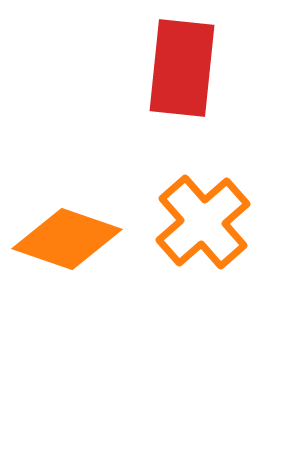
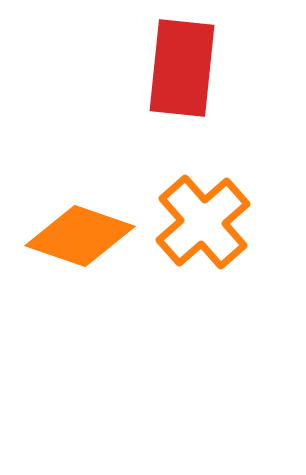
orange diamond: moved 13 px right, 3 px up
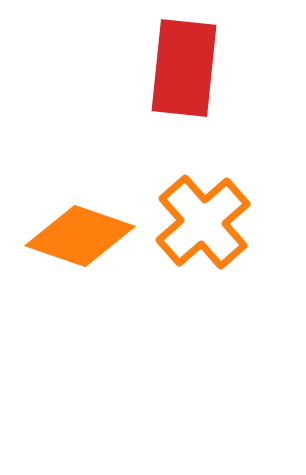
red rectangle: moved 2 px right
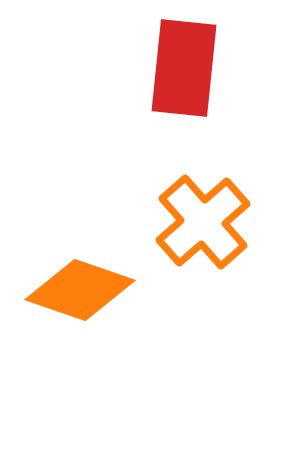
orange diamond: moved 54 px down
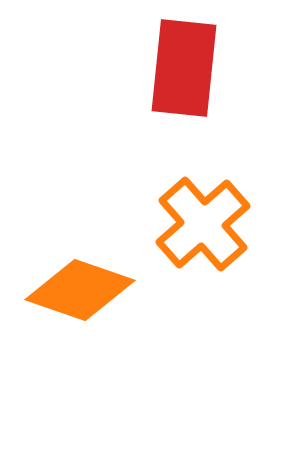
orange cross: moved 2 px down
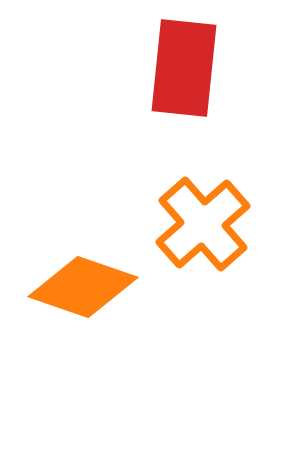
orange diamond: moved 3 px right, 3 px up
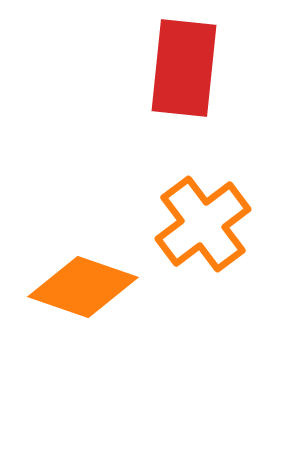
orange cross: rotated 4 degrees clockwise
